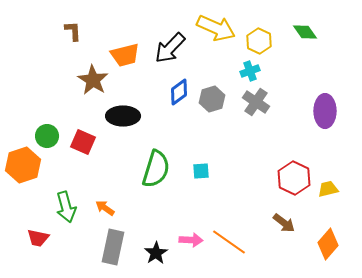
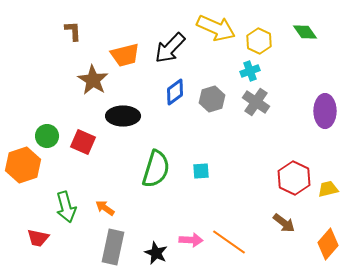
blue diamond: moved 4 px left
black star: rotated 15 degrees counterclockwise
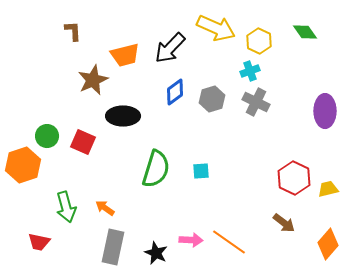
brown star: rotated 16 degrees clockwise
gray cross: rotated 8 degrees counterclockwise
red trapezoid: moved 1 px right, 4 px down
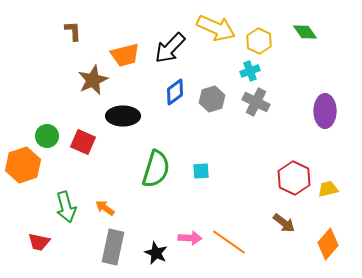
pink arrow: moved 1 px left, 2 px up
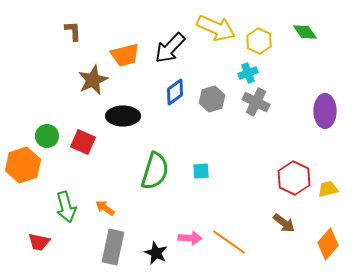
cyan cross: moved 2 px left, 2 px down
green semicircle: moved 1 px left, 2 px down
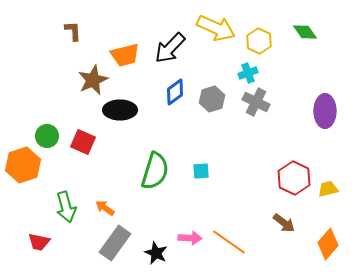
black ellipse: moved 3 px left, 6 px up
gray rectangle: moved 2 px right, 4 px up; rotated 24 degrees clockwise
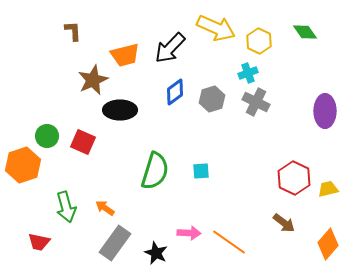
pink arrow: moved 1 px left, 5 px up
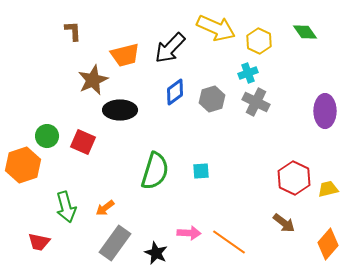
orange arrow: rotated 72 degrees counterclockwise
